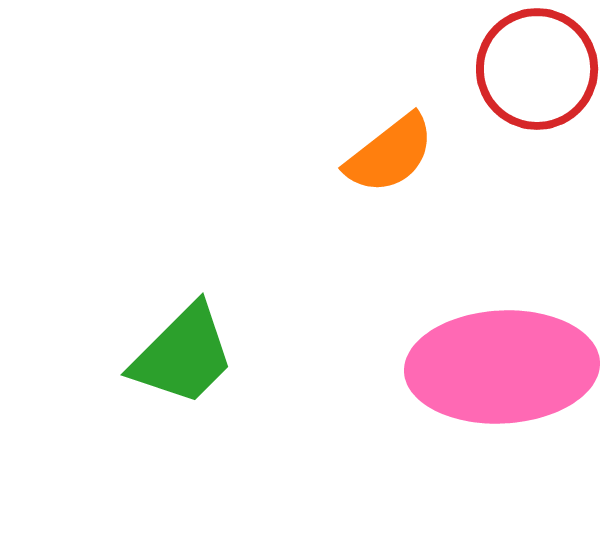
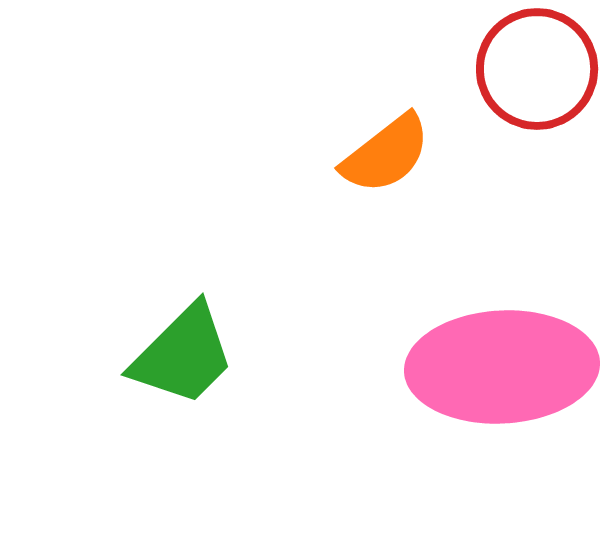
orange semicircle: moved 4 px left
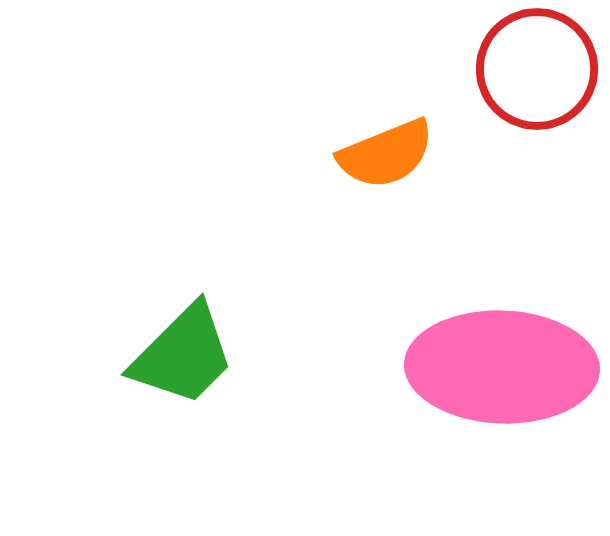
orange semicircle: rotated 16 degrees clockwise
pink ellipse: rotated 5 degrees clockwise
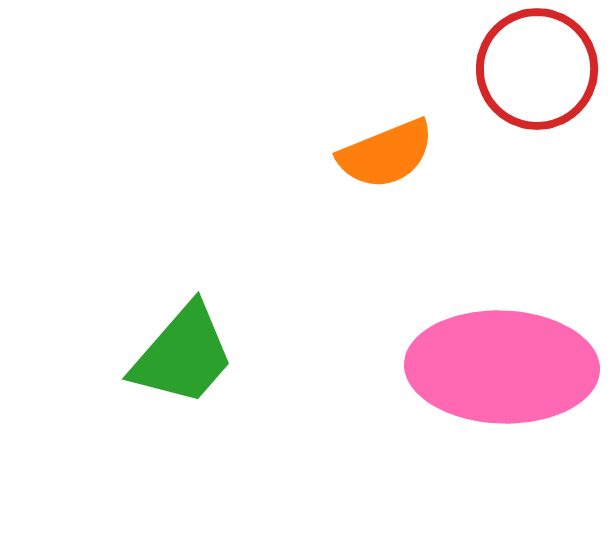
green trapezoid: rotated 4 degrees counterclockwise
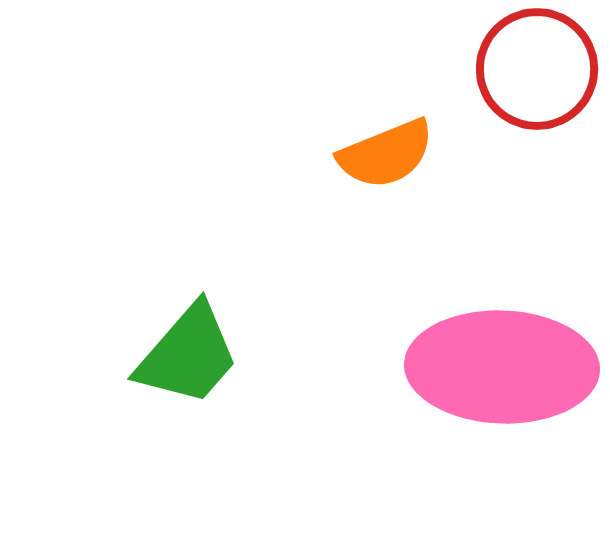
green trapezoid: moved 5 px right
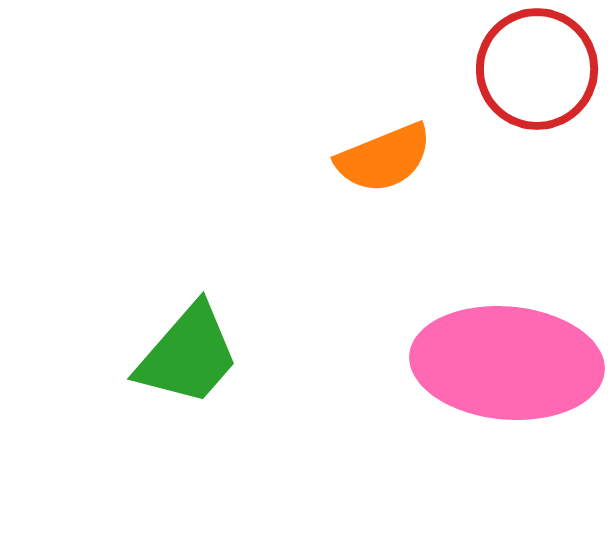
orange semicircle: moved 2 px left, 4 px down
pink ellipse: moved 5 px right, 4 px up; rotated 3 degrees clockwise
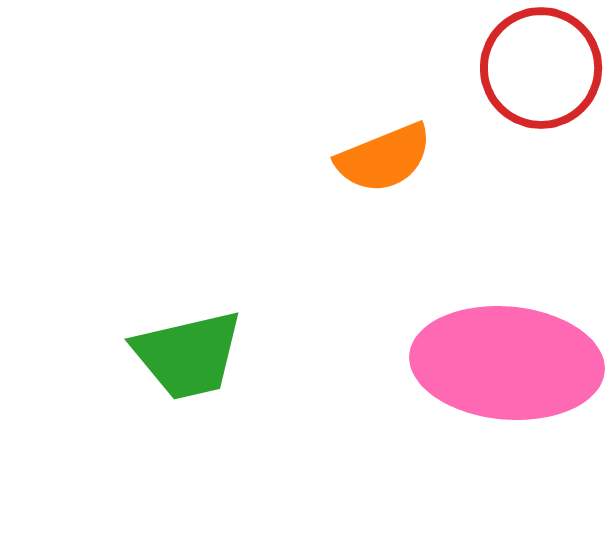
red circle: moved 4 px right, 1 px up
green trapezoid: rotated 36 degrees clockwise
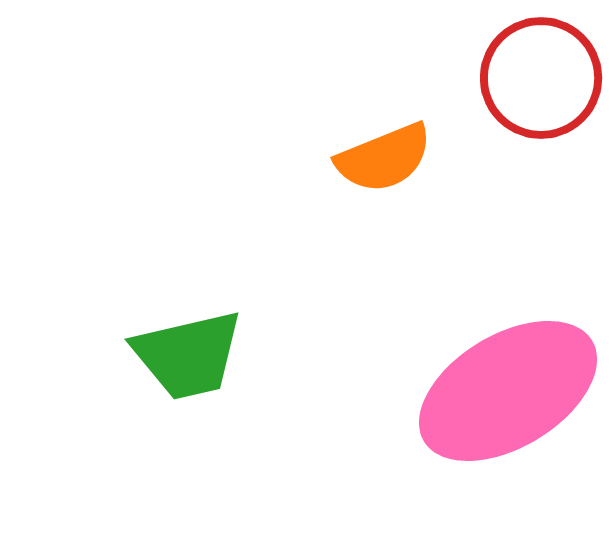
red circle: moved 10 px down
pink ellipse: moved 1 px right, 28 px down; rotated 36 degrees counterclockwise
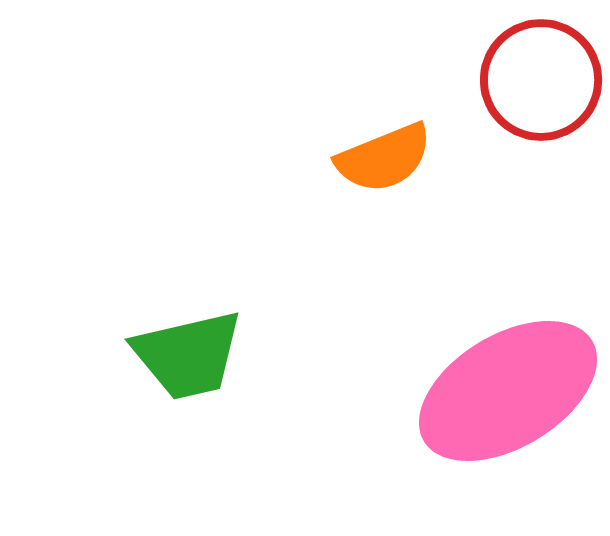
red circle: moved 2 px down
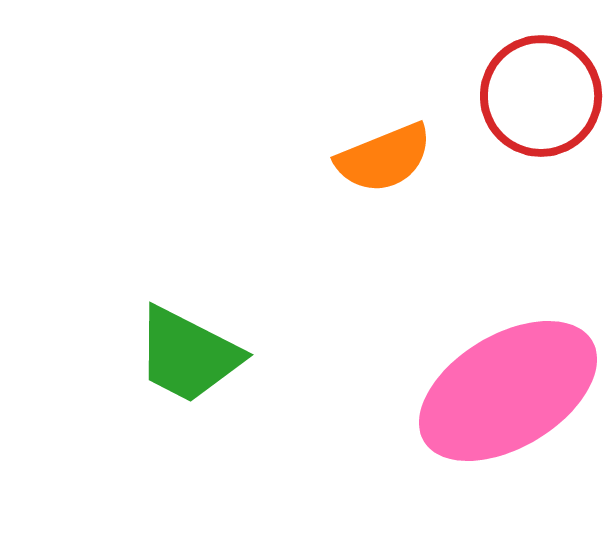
red circle: moved 16 px down
green trapezoid: rotated 40 degrees clockwise
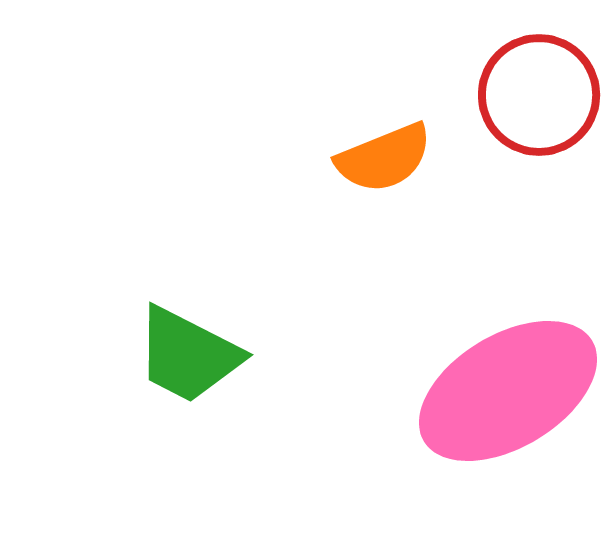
red circle: moved 2 px left, 1 px up
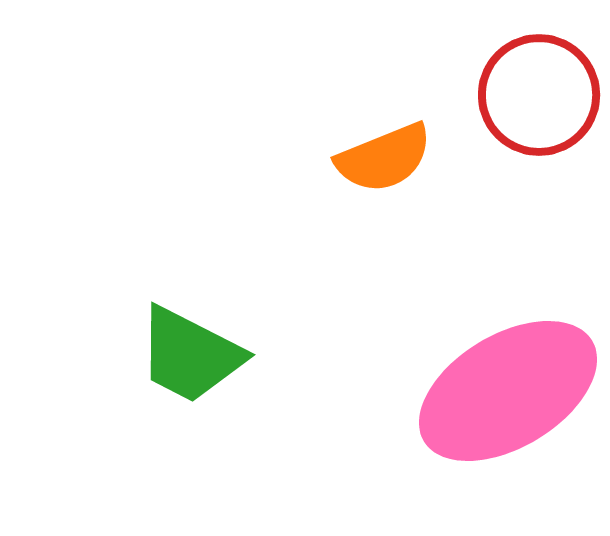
green trapezoid: moved 2 px right
